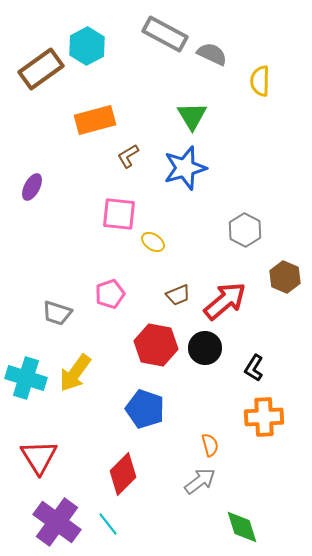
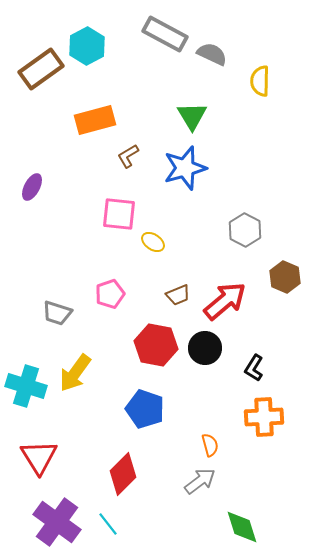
cyan cross: moved 8 px down
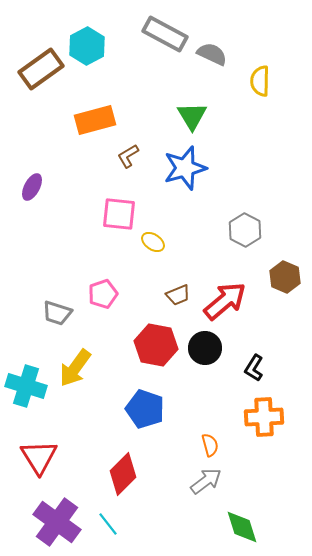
pink pentagon: moved 7 px left
yellow arrow: moved 5 px up
gray arrow: moved 6 px right
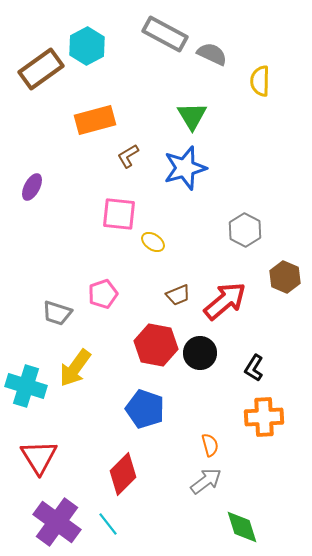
black circle: moved 5 px left, 5 px down
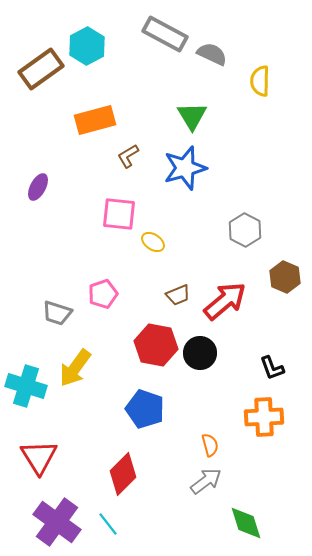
purple ellipse: moved 6 px right
black L-shape: moved 18 px right; rotated 52 degrees counterclockwise
green diamond: moved 4 px right, 4 px up
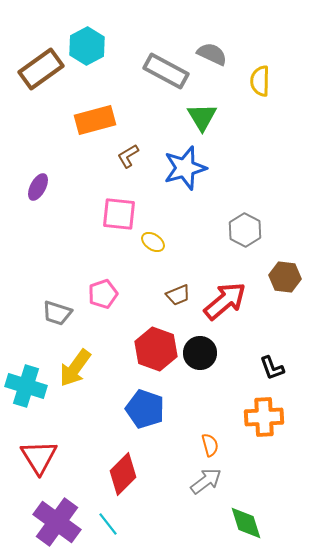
gray rectangle: moved 1 px right, 37 px down
green triangle: moved 10 px right, 1 px down
brown hexagon: rotated 16 degrees counterclockwise
red hexagon: moved 4 px down; rotated 9 degrees clockwise
